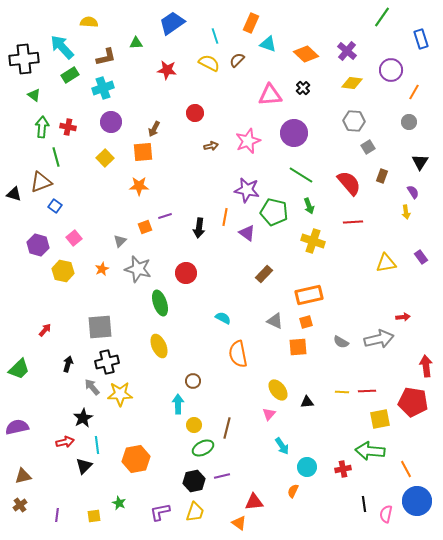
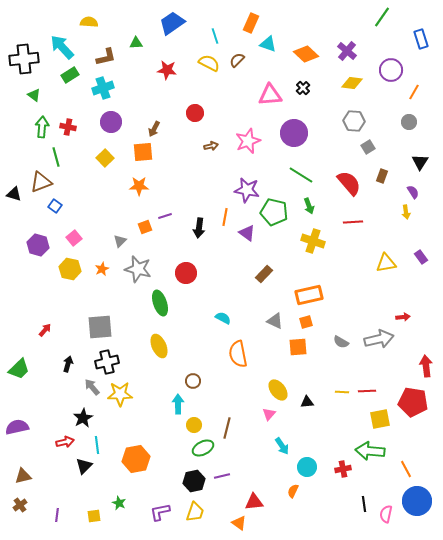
yellow hexagon at (63, 271): moved 7 px right, 2 px up
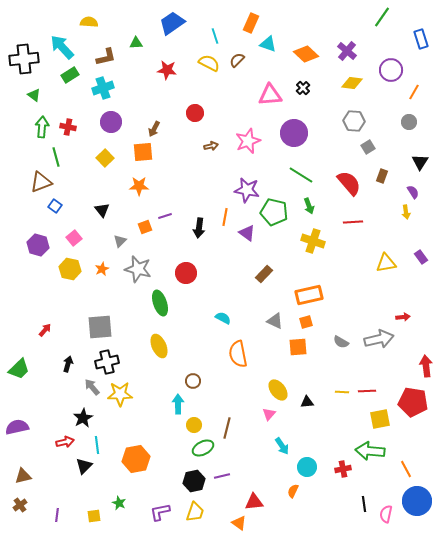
black triangle at (14, 194): moved 88 px right, 16 px down; rotated 35 degrees clockwise
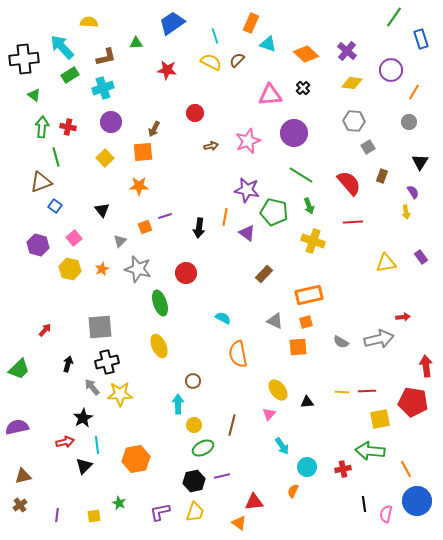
green line at (382, 17): moved 12 px right
yellow semicircle at (209, 63): moved 2 px right, 1 px up
brown line at (227, 428): moved 5 px right, 3 px up
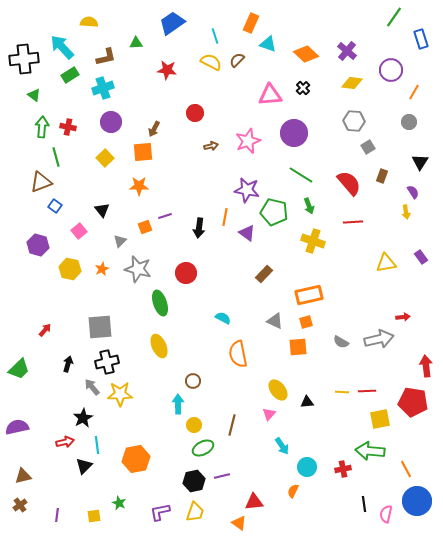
pink square at (74, 238): moved 5 px right, 7 px up
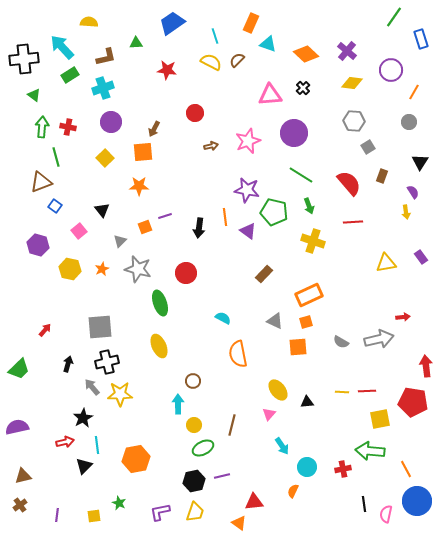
orange line at (225, 217): rotated 18 degrees counterclockwise
purple triangle at (247, 233): moved 1 px right, 2 px up
orange rectangle at (309, 295): rotated 12 degrees counterclockwise
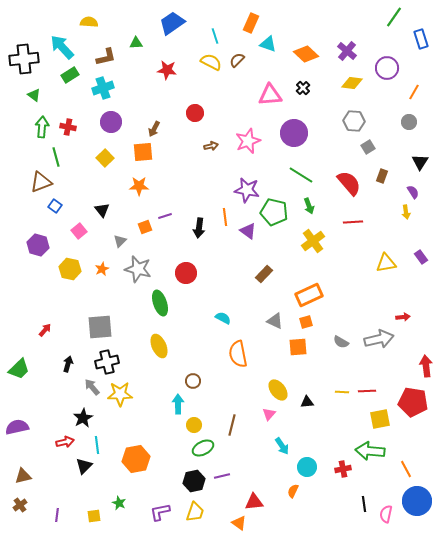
purple circle at (391, 70): moved 4 px left, 2 px up
yellow cross at (313, 241): rotated 35 degrees clockwise
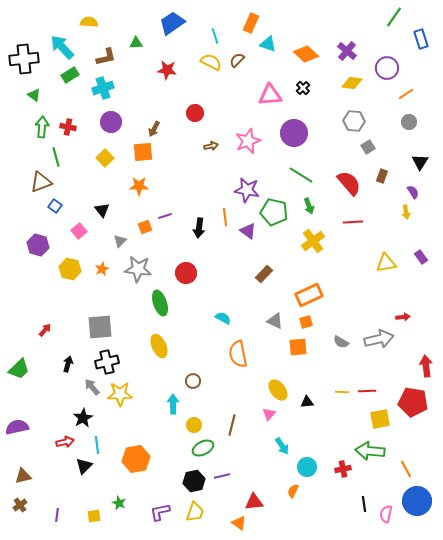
orange line at (414, 92): moved 8 px left, 2 px down; rotated 28 degrees clockwise
gray star at (138, 269): rotated 8 degrees counterclockwise
cyan arrow at (178, 404): moved 5 px left
